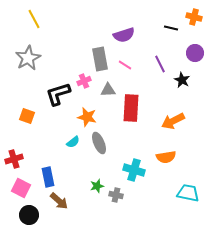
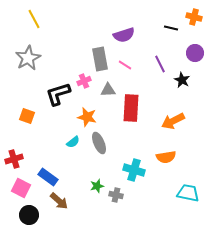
blue rectangle: rotated 42 degrees counterclockwise
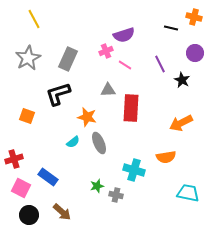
gray rectangle: moved 32 px left; rotated 35 degrees clockwise
pink cross: moved 22 px right, 30 px up
orange arrow: moved 8 px right, 2 px down
brown arrow: moved 3 px right, 11 px down
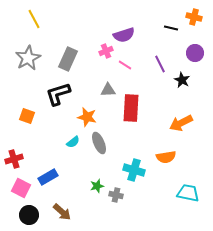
blue rectangle: rotated 66 degrees counterclockwise
